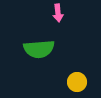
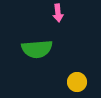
green semicircle: moved 2 px left
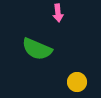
green semicircle: rotated 28 degrees clockwise
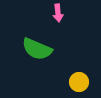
yellow circle: moved 2 px right
